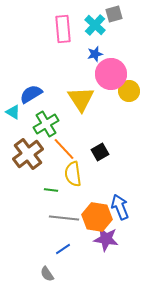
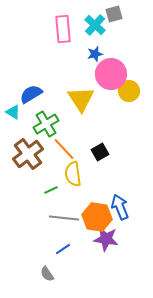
green line: rotated 32 degrees counterclockwise
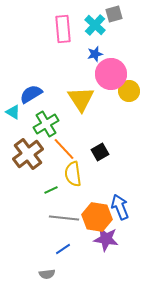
gray semicircle: rotated 63 degrees counterclockwise
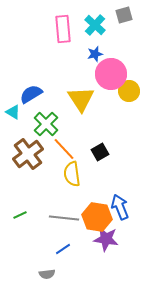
gray square: moved 10 px right, 1 px down
green cross: rotated 15 degrees counterclockwise
yellow semicircle: moved 1 px left
green line: moved 31 px left, 25 px down
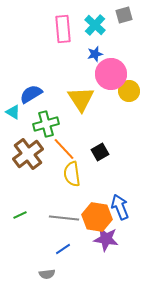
green cross: rotated 30 degrees clockwise
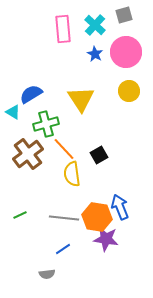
blue star: rotated 28 degrees counterclockwise
pink circle: moved 15 px right, 22 px up
black square: moved 1 px left, 3 px down
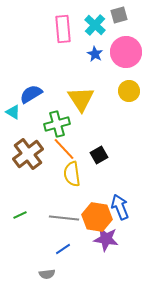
gray square: moved 5 px left
green cross: moved 11 px right
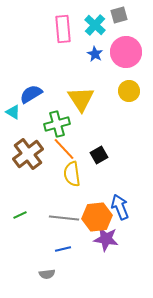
orange hexagon: rotated 16 degrees counterclockwise
blue line: rotated 21 degrees clockwise
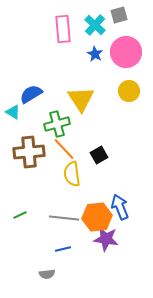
brown cross: moved 1 px right, 2 px up; rotated 32 degrees clockwise
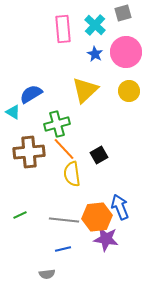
gray square: moved 4 px right, 2 px up
yellow triangle: moved 4 px right, 9 px up; rotated 20 degrees clockwise
gray line: moved 2 px down
